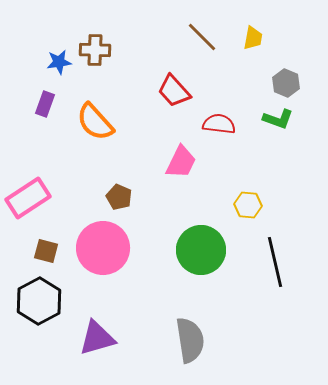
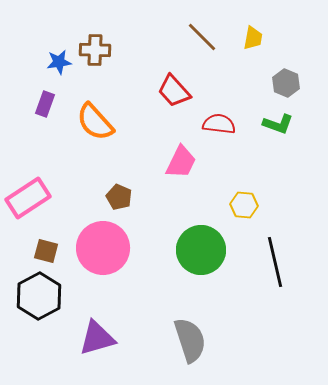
green L-shape: moved 5 px down
yellow hexagon: moved 4 px left
black hexagon: moved 5 px up
gray semicircle: rotated 9 degrees counterclockwise
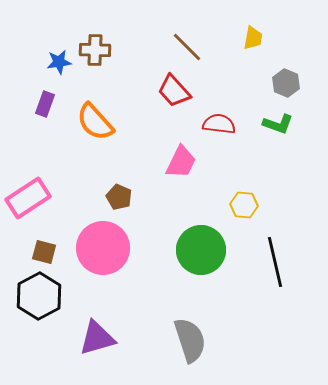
brown line: moved 15 px left, 10 px down
brown square: moved 2 px left, 1 px down
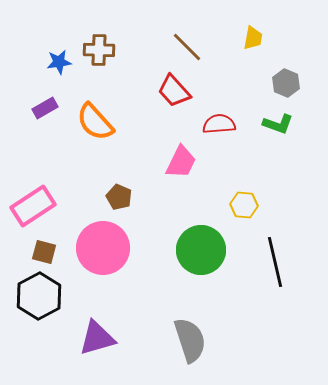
brown cross: moved 4 px right
purple rectangle: moved 4 px down; rotated 40 degrees clockwise
red semicircle: rotated 12 degrees counterclockwise
pink rectangle: moved 5 px right, 8 px down
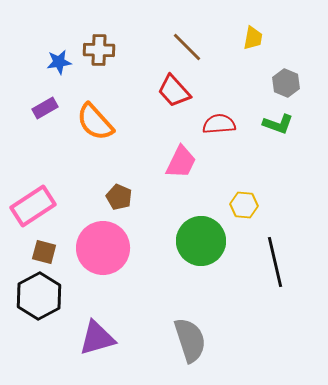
green circle: moved 9 px up
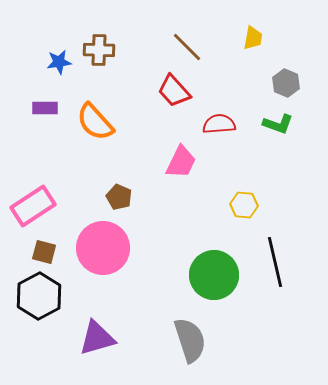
purple rectangle: rotated 30 degrees clockwise
green circle: moved 13 px right, 34 px down
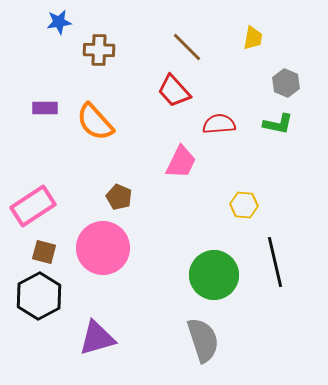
blue star: moved 40 px up
green L-shape: rotated 8 degrees counterclockwise
gray semicircle: moved 13 px right
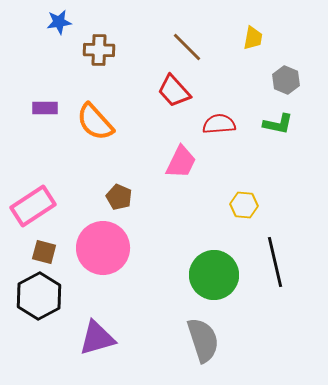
gray hexagon: moved 3 px up
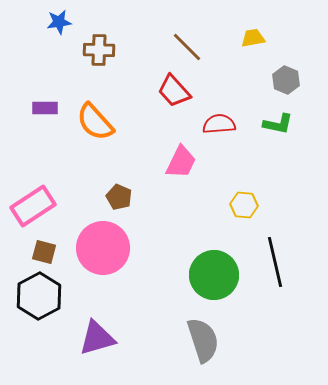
yellow trapezoid: rotated 110 degrees counterclockwise
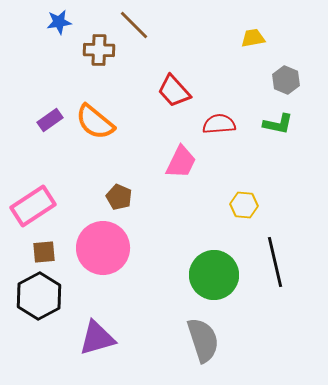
brown line: moved 53 px left, 22 px up
purple rectangle: moved 5 px right, 12 px down; rotated 35 degrees counterclockwise
orange semicircle: rotated 9 degrees counterclockwise
brown square: rotated 20 degrees counterclockwise
